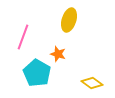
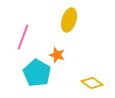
orange star: moved 1 px left, 1 px down
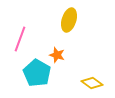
pink line: moved 3 px left, 2 px down
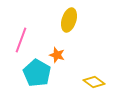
pink line: moved 1 px right, 1 px down
yellow diamond: moved 2 px right, 1 px up
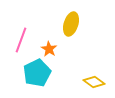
yellow ellipse: moved 2 px right, 4 px down
orange star: moved 8 px left, 6 px up; rotated 14 degrees clockwise
cyan pentagon: rotated 16 degrees clockwise
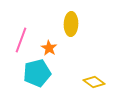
yellow ellipse: rotated 15 degrees counterclockwise
orange star: moved 1 px up
cyan pentagon: rotated 12 degrees clockwise
